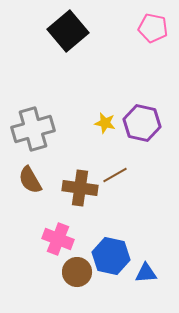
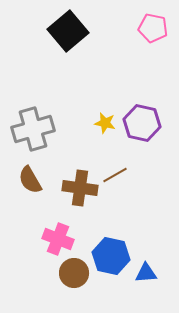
brown circle: moved 3 px left, 1 px down
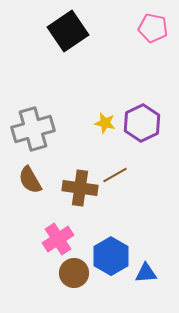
black square: rotated 6 degrees clockwise
purple hexagon: rotated 21 degrees clockwise
pink cross: rotated 36 degrees clockwise
blue hexagon: rotated 18 degrees clockwise
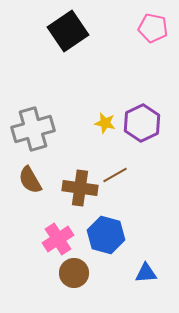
blue hexagon: moved 5 px left, 21 px up; rotated 15 degrees counterclockwise
